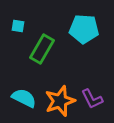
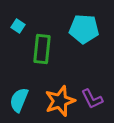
cyan square: rotated 24 degrees clockwise
green rectangle: rotated 24 degrees counterclockwise
cyan semicircle: moved 5 px left, 2 px down; rotated 95 degrees counterclockwise
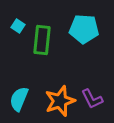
green rectangle: moved 9 px up
cyan semicircle: moved 1 px up
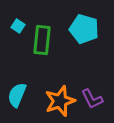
cyan pentagon: rotated 12 degrees clockwise
cyan semicircle: moved 2 px left, 4 px up
